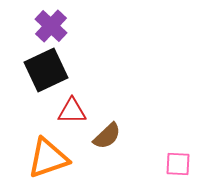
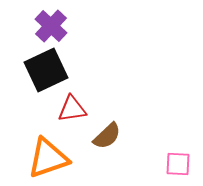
red triangle: moved 2 px up; rotated 8 degrees counterclockwise
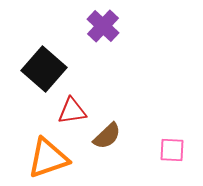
purple cross: moved 52 px right
black square: moved 2 px left, 1 px up; rotated 24 degrees counterclockwise
red triangle: moved 2 px down
pink square: moved 6 px left, 14 px up
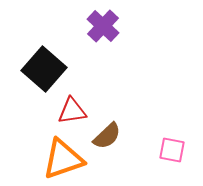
pink square: rotated 8 degrees clockwise
orange triangle: moved 15 px right, 1 px down
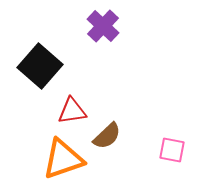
black square: moved 4 px left, 3 px up
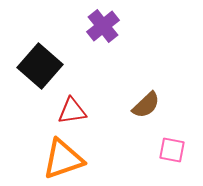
purple cross: rotated 8 degrees clockwise
brown semicircle: moved 39 px right, 31 px up
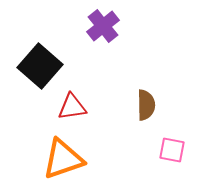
brown semicircle: rotated 48 degrees counterclockwise
red triangle: moved 4 px up
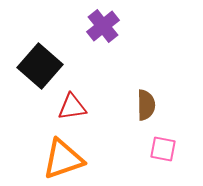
pink square: moved 9 px left, 1 px up
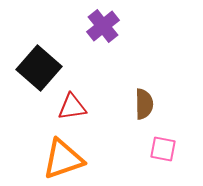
black square: moved 1 px left, 2 px down
brown semicircle: moved 2 px left, 1 px up
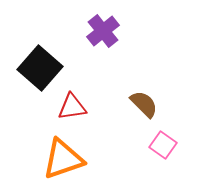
purple cross: moved 5 px down
black square: moved 1 px right
brown semicircle: rotated 44 degrees counterclockwise
pink square: moved 4 px up; rotated 24 degrees clockwise
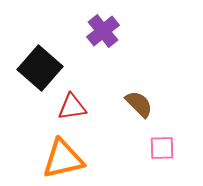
brown semicircle: moved 5 px left
pink square: moved 1 px left, 3 px down; rotated 36 degrees counterclockwise
orange triangle: rotated 6 degrees clockwise
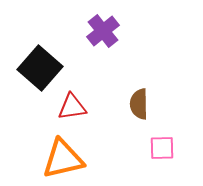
brown semicircle: rotated 136 degrees counterclockwise
